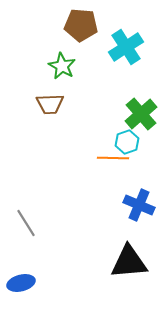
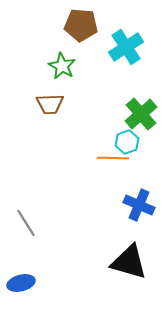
black triangle: rotated 21 degrees clockwise
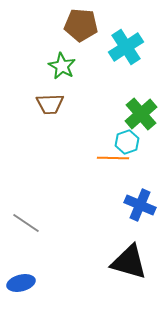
blue cross: moved 1 px right
gray line: rotated 24 degrees counterclockwise
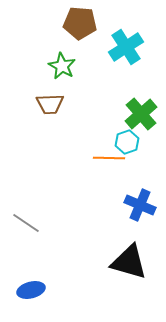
brown pentagon: moved 1 px left, 2 px up
orange line: moved 4 px left
blue ellipse: moved 10 px right, 7 px down
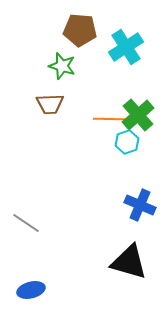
brown pentagon: moved 7 px down
green star: rotated 12 degrees counterclockwise
green cross: moved 3 px left, 1 px down
orange line: moved 39 px up
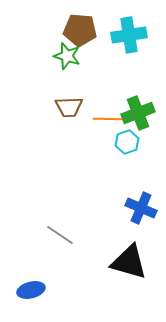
cyan cross: moved 3 px right, 12 px up; rotated 24 degrees clockwise
green star: moved 5 px right, 10 px up
brown trapezoid: moved 19 px right, 3 px down
green cross: moved 2 px up; rotated 20 degrees clockwise
blue cross: moved 1 px right, 3 px down
gray line: moved 34 px right, 12 px down
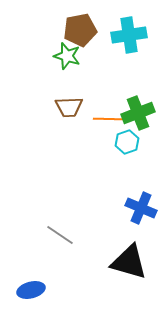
brown pentagon: rotated 16 degrees counterclockwise
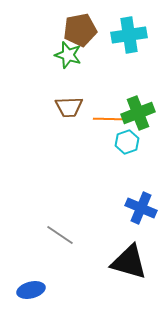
green star: moved 1 px right, 1 px up
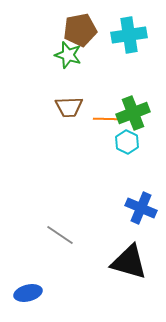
green cross: moved 5 px left
cyan hexagon: rotated 15 degrees counterclockwise
blue ellipse: moved 3 px left, 3 px down
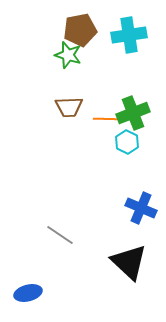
black triangle: rotated 27 degrees clockwise
